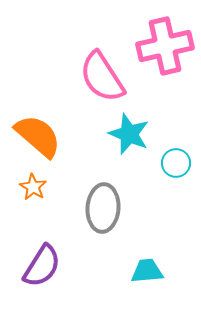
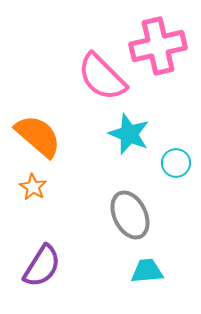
pink cross: moved 7 px left
pink semicircle: rotated 12 degrees counterclockwise
gray ellipse: moved 27 px right, 7 px down; rotated 30 degrees counterclockwise
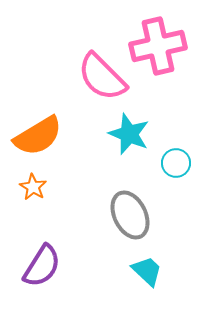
orange semicircle: rotated 108 degrees clockwise
cyan trapezoid: rotated 48 degrees clockwise
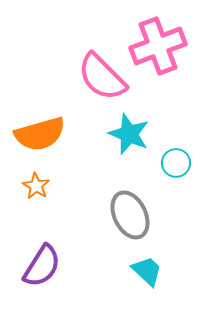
pink cross: rotated 8 degrees counterclockwise
orange semicircle: moved 2 px right, 2 px up; rotated 15 degrees clockwise
orange star: moved 3 px right, 1 px up
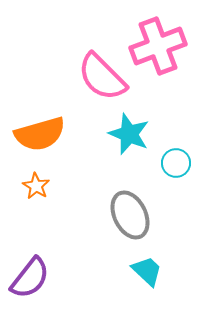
purple semicircle: moved 12 px left, 12 px down; rotated 6 degrees clockwise
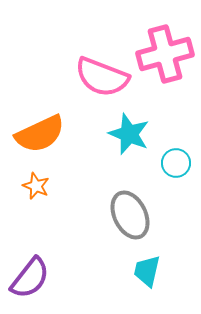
pink cross: moved 7 px right, 8 px down; rotated 6 degrees clockwise
pink semicircle: rotated 24 degrees counterclockwise
orange semicircle: rotated 9 degrees counterclockwise
orange star: rotated 8 degrees counterclockwise
cyan trapezoid: rotated 120 degrees counterclockwise
